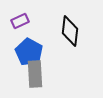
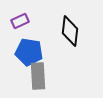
blue pentagon: rotated 20 degrees counterclockwise
gray rectangle: moved 3 px right, 2 px down
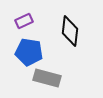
purple rectangle: moved 4 px right
gray rectangle: moved 9 px right, 2 px down; rotated 72 degrees counterclockwise
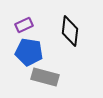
purple rectangle: moved 4 px down
gray rectangle: moved 2 px left, 1 px up
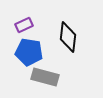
black diamond: moved 2 px left, 6 px down
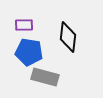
purple rectangle: rotated 24 degrees clockwise
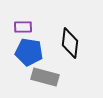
purple rectangle: moved 1 px left, 2 px down
black diamond: moved 2 px right, 6 px down
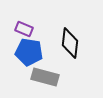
purple rectangle: moved 1 px right, 2 px down; rotated 24 degrees clockwise
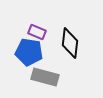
purple rectangle: moved 13 px right, 3 px down
